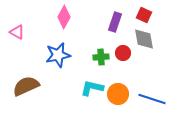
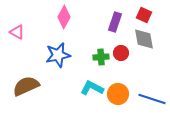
red circle: moved 2 px left
cyan L-shape: rotated 15 degrees clockwise
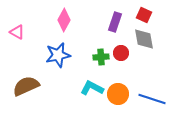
pink diamond: moved 3 px down
